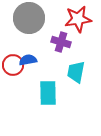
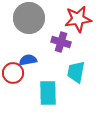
red circle: moved 8 px down
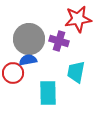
gray circle: moved 21 px down
purple cross: moved 2 px left, 1 px up
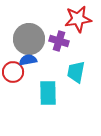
red circle: moved 1 px up
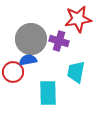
gray circle: moved 2 px right
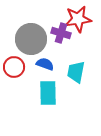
purple cross: moved 2 px right, 8 px up
blue semicircle: moved 17 px right, 4 px down; rotated 30 degrees clockwise
red circle: moved 1 px right, 5 px up
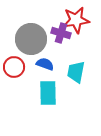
red star: moved 2 px left, 1 px down
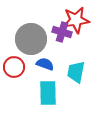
purple cross: moved 1 px right, 1 px up
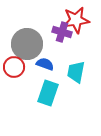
gray circle: moved 4 px left, 5 px down
cyan rectangle: rotated 20 degrees clockwise
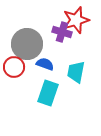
red star: rotated 8 degrees counterclockwise
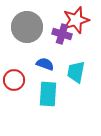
purple cross: moved 2 px down
gray circle: moved 17 px up
red circle: moved 13 px down
cyan rectangle: moved 1 px down; rotated 15 degrees counterclockwise
